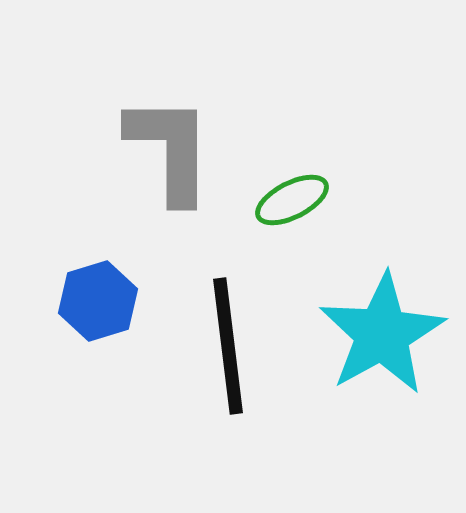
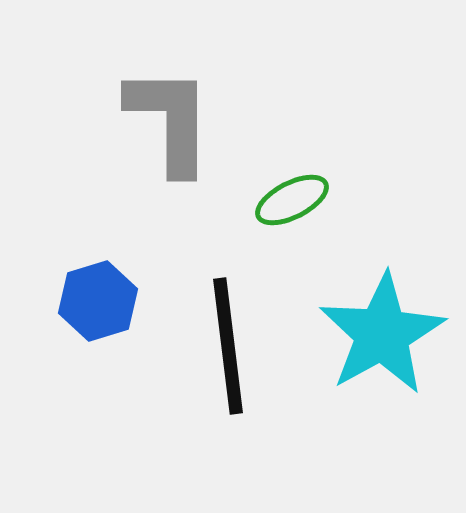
gray L-shape: moved 29 px up
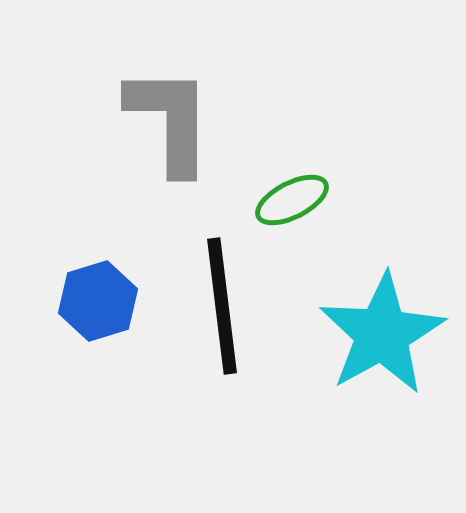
black line: moved 6 px left, 40 px up
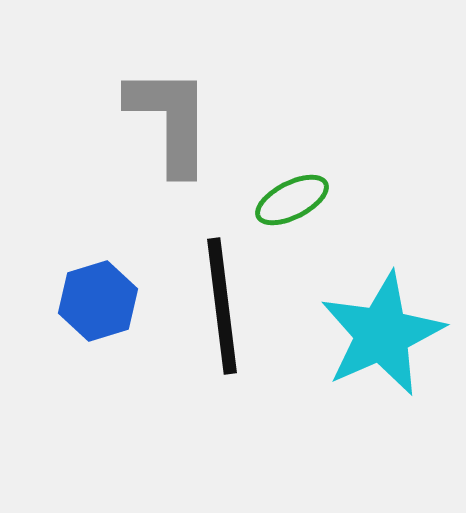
cyan star: rotated 5 degrees clockwise
